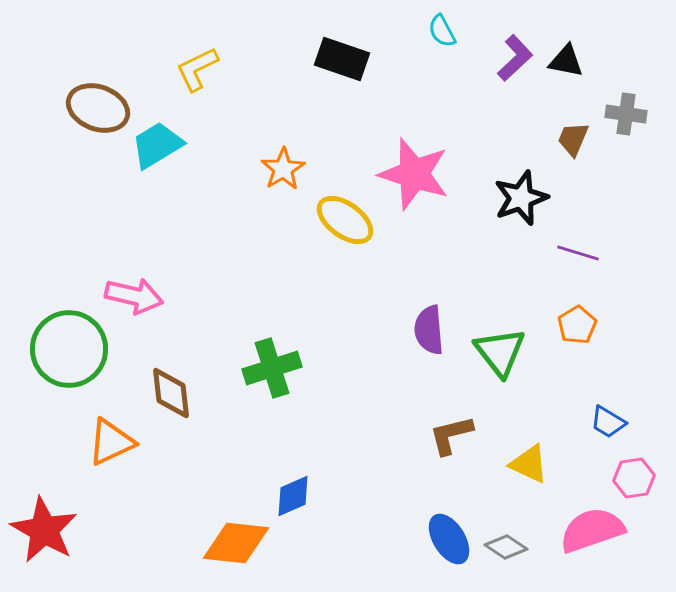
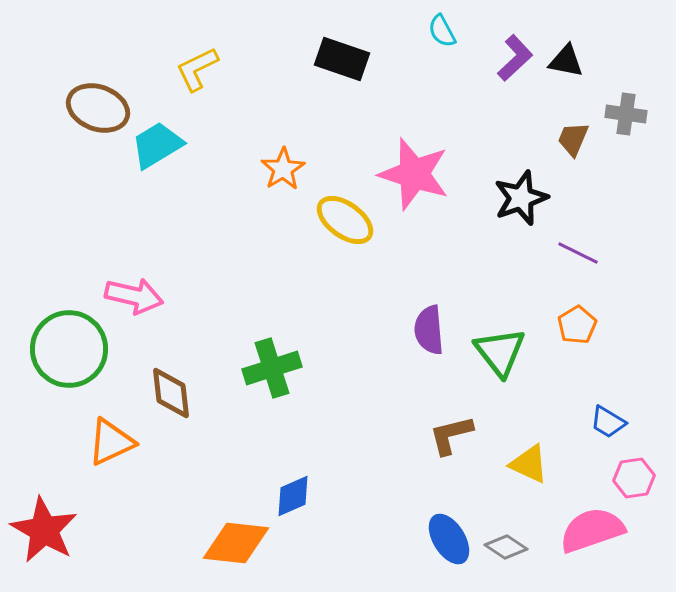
purple line: rotated 9 degrees clockwise
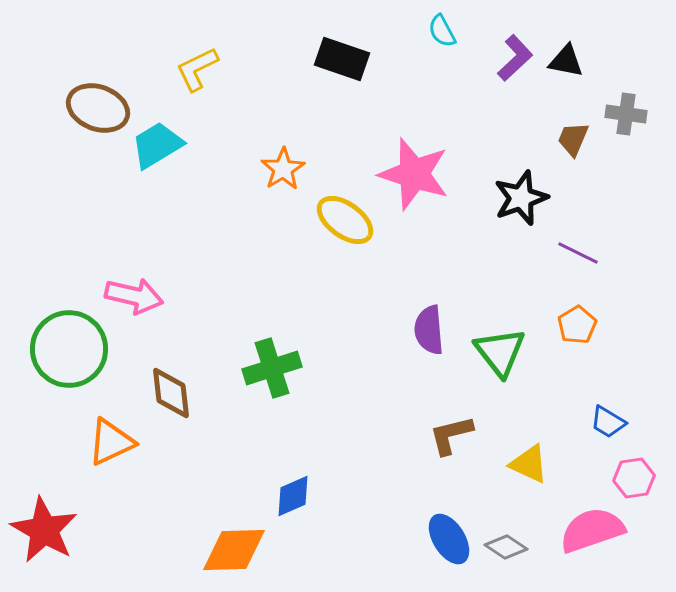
orange diamond: moved 2 px left, 7 px down; rotated 8 degrees counterclockwise
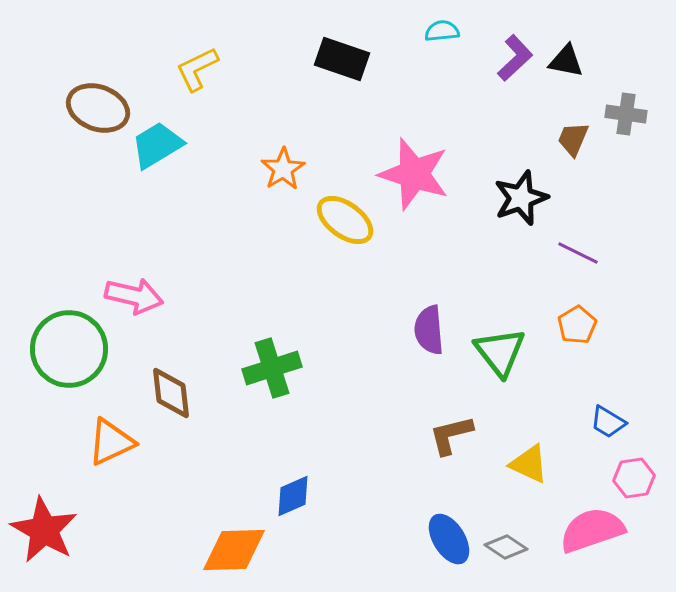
cyan semicircle: rotated 112 degrees clockwise
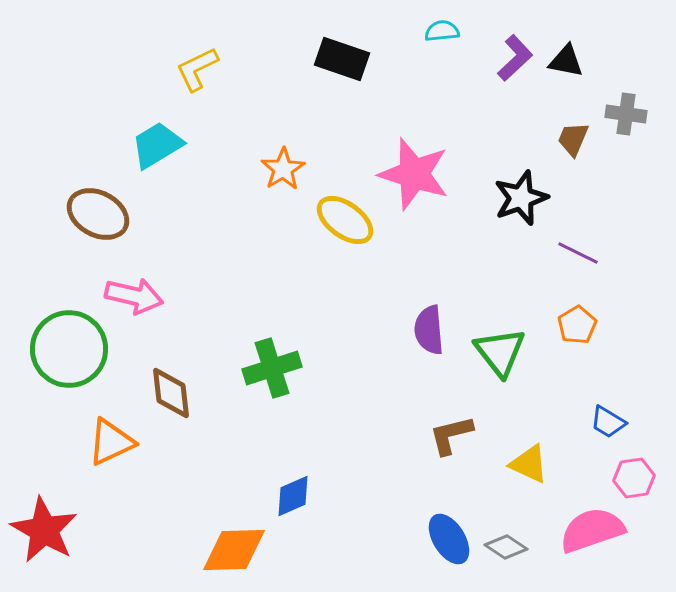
brown ellipse: moved 106 px down; rotated 8 degrees clockwise
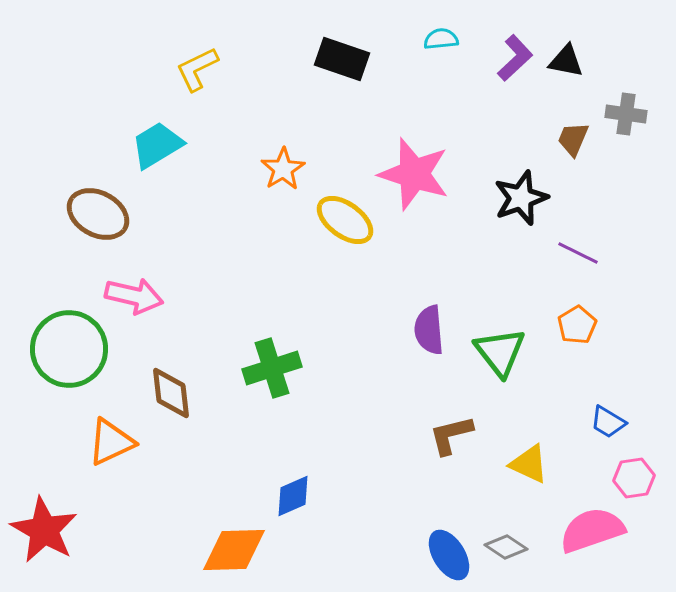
cyan semicircle: moved 1 px left, 8 px down
blue ellipse: moved 16 px down
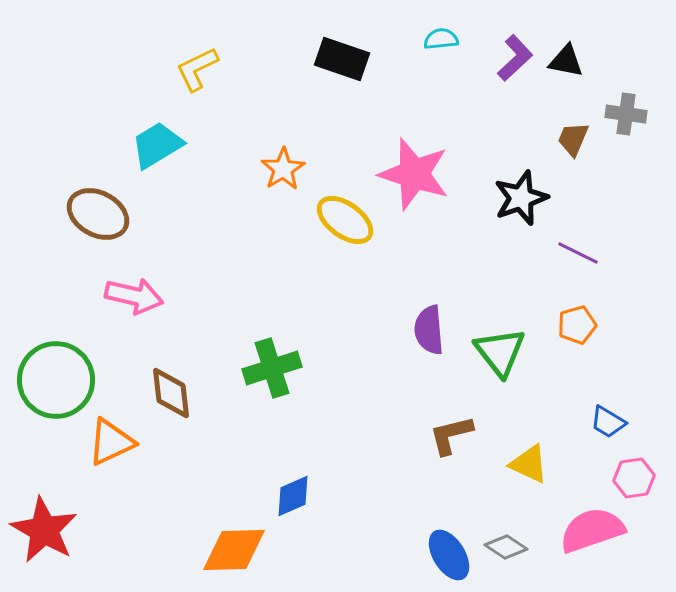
orange pentagon: rotated 15 degrees clockwise
green circle: moved 13 px left, 31 px down
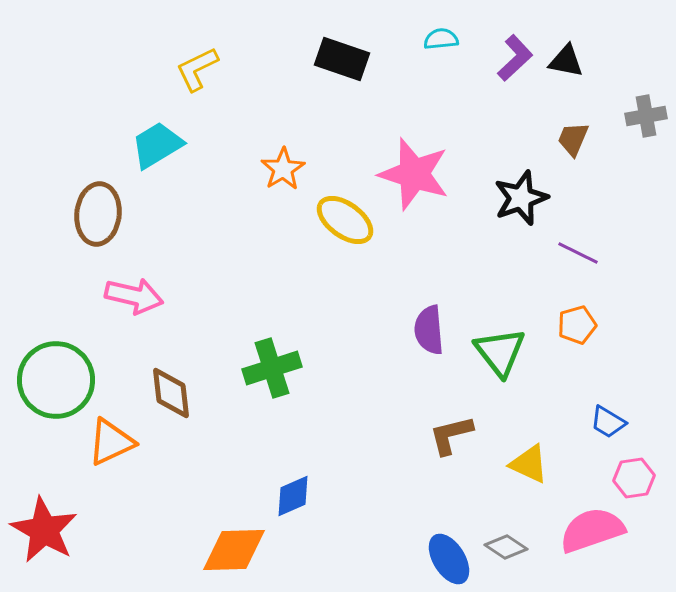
gray cross: moved 20 px right, 2 px down; rotated 18 degrees counterclockwise
brown ellipse: rotated 68 degrees clockwise
blue ellipse: moved 4 px down
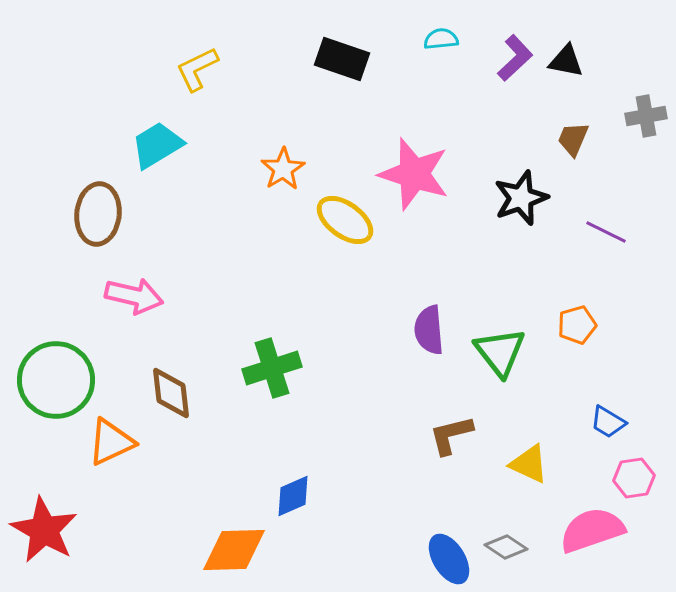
purple line: moved 28 px right, 21 px up
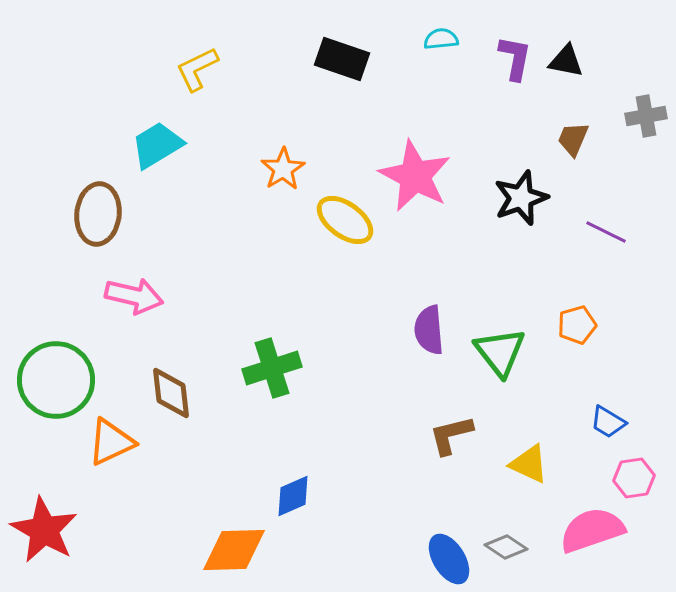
purple L-shape: rotated 36 degrees counterclockwise
pink star: moved 1 px right, 2 px down; rotated 10 degrees clockwise
